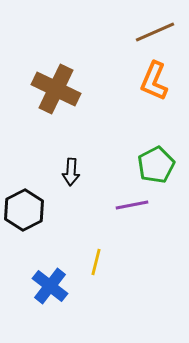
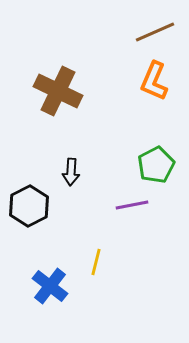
brown cross: moved 2 px right, 2 px down
black hexagon: moved 5 px right, 4 px up
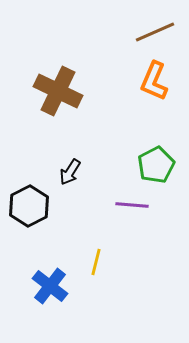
black arrow: moved 1 px left; rotated 28 degrees clockwise
purple line: rotated 16 degrees clockwise
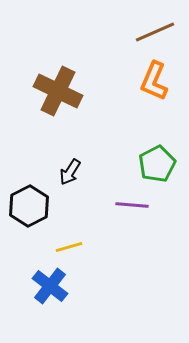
green pentagon: moved 1 px right, 1 px up
yellow line: moved 27 px left, 15 px up; rotated 60 degrees clockwise
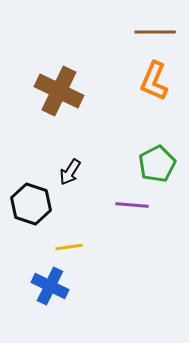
brown line: rotated 24 degrees clockwise
brown cross: moved 1 px right
black hexagon: moved 2 px right, 2 px up; rotated 15 degrees counterclockwise
yellow line: rotated 8 degrees clockwise
blue cross: rotated 12 degrees counterclockwise
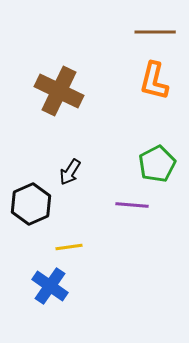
orange L-shape: rotated 9 degrees counterclockwise
black hexagon: rotated 18 degrees clockwise
blue cross: rotated 9 degrees clockwise
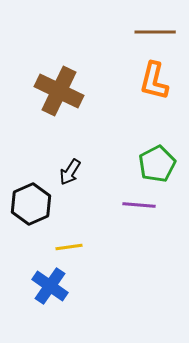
purple line: moved 7 px right
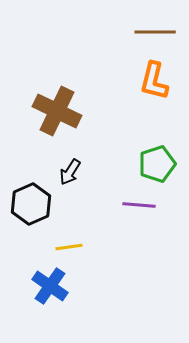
brown cross: moved 2 px left, 20 px down
green pentagon: rotated 9 degrees clockwise
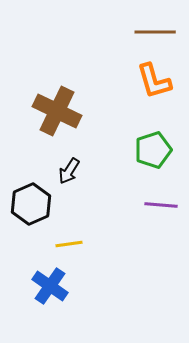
orange L-shape: rotated 30 degrees counterclockwise
green pentagon: moved 4 px left, 14 px up
black arrow: moved 1 px left, 1 px up
purple line: moved 22 px right
yellow line: moved 3 px up
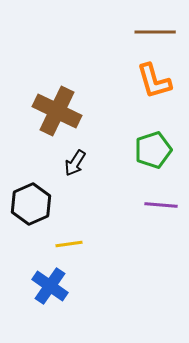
black arrow: moved 6 px right, 8 px up
